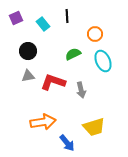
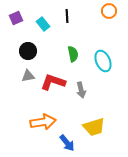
orange circle: moved 14 px right, 23 px up
green semicircle: rotated 105 degrees clockwise
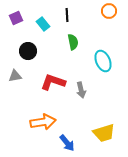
black line: moved 1 px up
green semicircle: moved 12 px up
gray triangle: moved 13 px left
yellow trapezoid: moved 10 px right, 6 px down
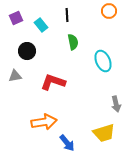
cyan rectangle: moved 2 px left, 1 px down
black circle: moved 1 px left
gray arrow: moved 35 px right, 14 px down
orange arrow: moved 1 px right
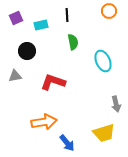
cyan rectangle: rotated 64 degrees counterclockwise
